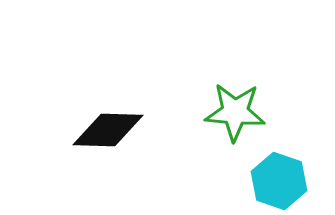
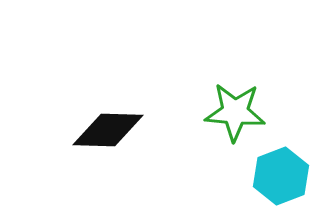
cyan hexagon: moved 2 px right, 5 px up; rotated 20 degrees clockwise
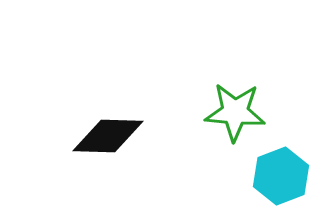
black diamond: moved 6 px down
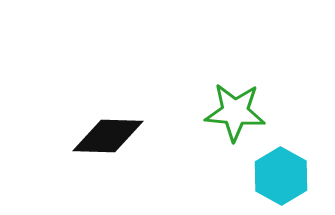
cyan hexagon: rotated 10 degrees counterclockwise
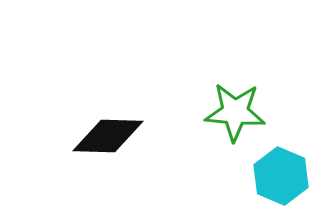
cyan hexagon: rotated 6 degrees counterclockwise
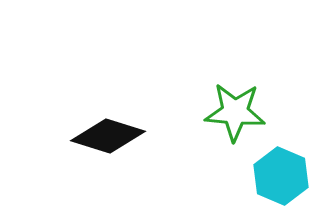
black diamond: rotated 16 degrees clockwise
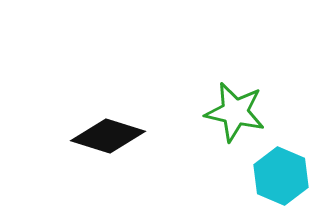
green star: rotated 8 degrees clockwise
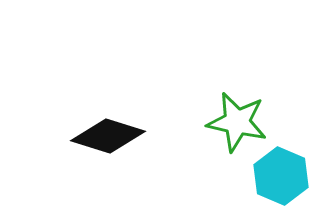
green star: moved 2 px right, 10 px down
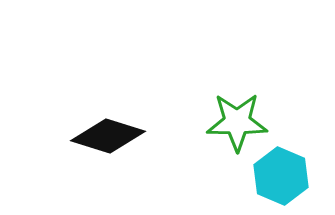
green star: rotated 12 degrees counterclockwise
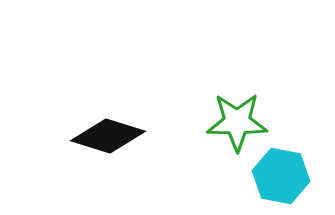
cyan hexagon: rotated 12 degrees counterclockwise
